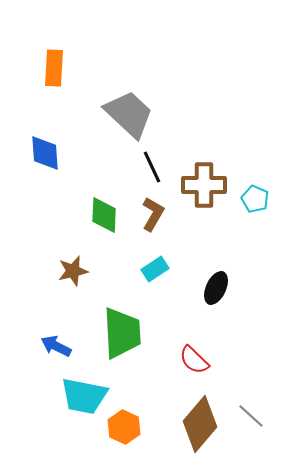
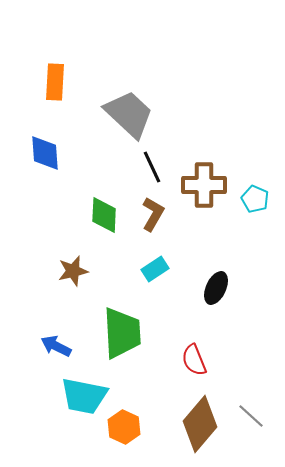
orange rectangle: moved 1 px right, 14 px down
red semicircle: rotated 24 degrees clockwise
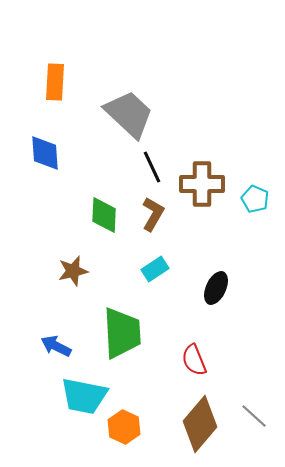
brown cross: moved 2 px left, 1 px up
gray line: moved 3 px right
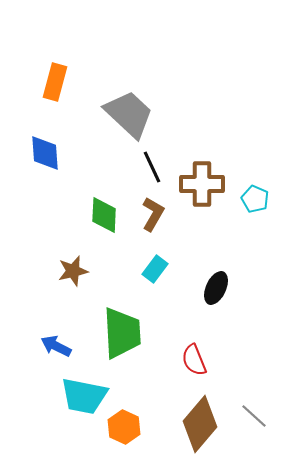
orange rectangle: rotated 12 degrees clockwise
cyan rectangle: rotated 20 degrees counterclockwise
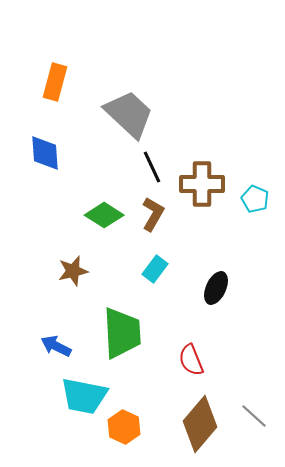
green diamond: rotated 60 degrees counterclockwise
red semicircle: moved 3 px left
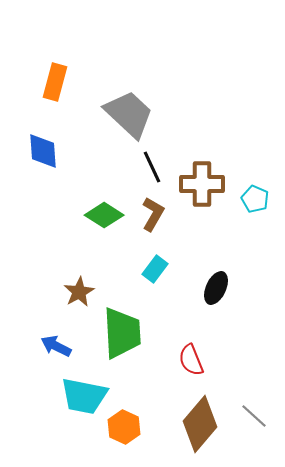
blue diamond: moved 2 px left, 2 px up
brown star: moved 6 px right, 21 px down; rotated 16 degrees counterclockwise
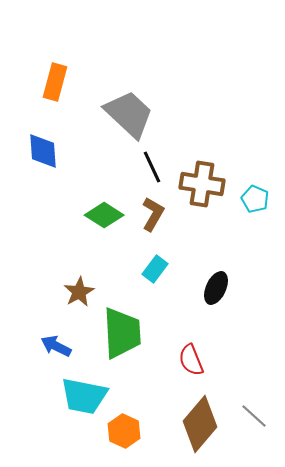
brown cross: rotated 9 degrees clockwise
orange hexagon: moved 4 px down
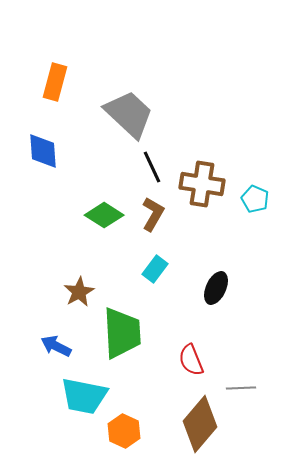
gray line: moved 13 px left, 28 px up; rotated 44 degrees counterclockwise
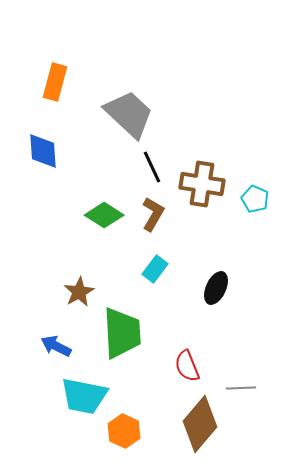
red semicircle: moved 4 px left, 6 px down
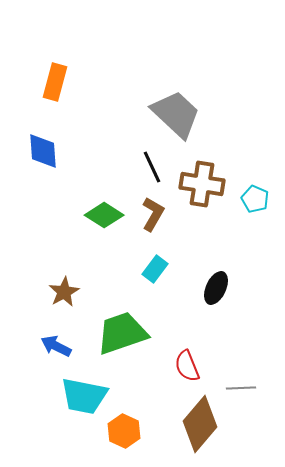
gray trapezoid: moved 47 px right
brown star: moved 15 px left
green trapezoid: rotated 106 degrees counterclockwise
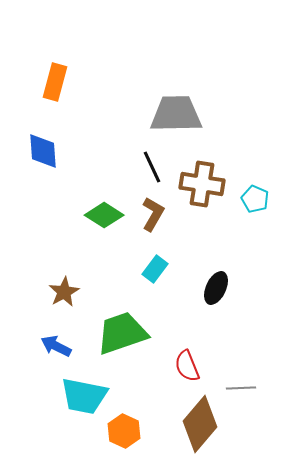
gray trapezoid: rotated 44 degrees counterclockwise
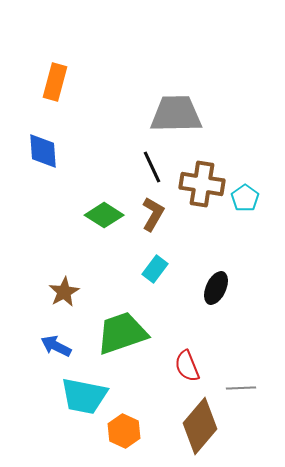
cyan pentagon: moved 10 px left, 1 px up; rotated 12 degrees clockwise
brown diamond: moved 2 px down
